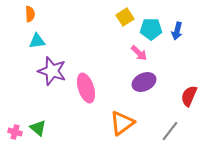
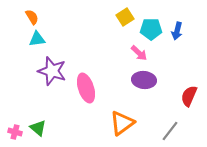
orange semicircle: moved 2 px right, 3 px down; rotated 28 degrees counterclockwise
cyan triangle: moved 2 px up
purple ellipse: moved 2 px up; rotated 30 degrees clockwise
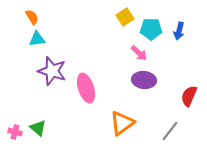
blue arrow: moved 2 px right
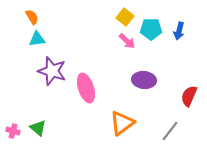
yellow square: rotated 18 degrees counterclockwise
pink arrow: moved 12 px left, 12 px up
pink cross: moved 2 px left, 1 px up
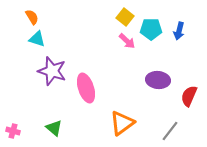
cyan triangle: rotated 24 degrees clockwise
purple ellipse: moved 14 px right
green triangle: moved 16 px right
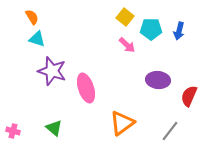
pink arrow: moved 4 px down
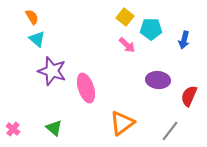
blue arrow: moved 5 px right, 9 px down
cyan triangle: rotated 24 degrees clockwise
pink cross: moved 2 px up; rotated 24 degrees clockwise
